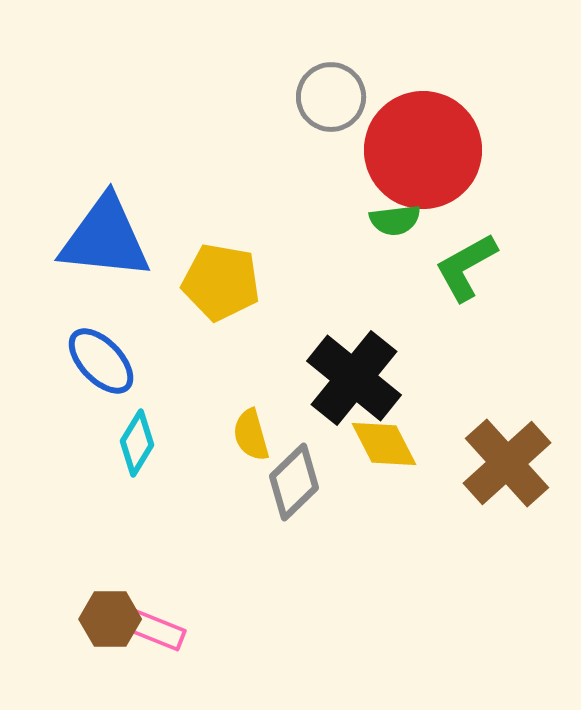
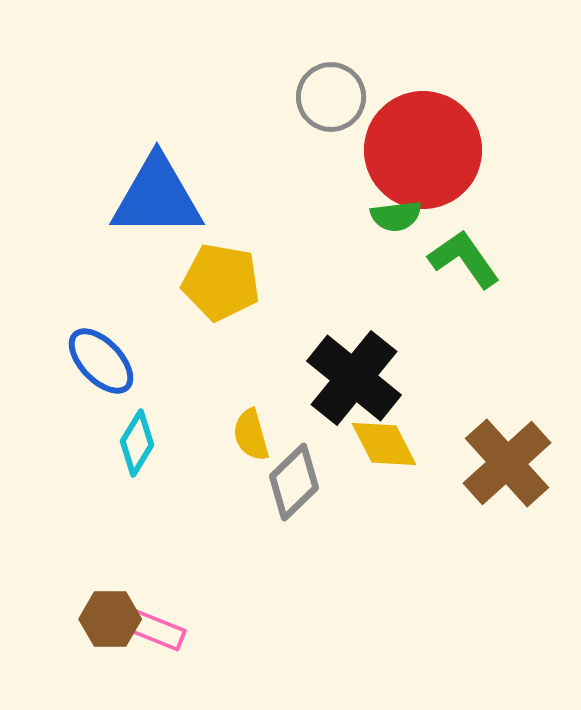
green semicircle: moved 1 px right, 4 px up
blue triangle: moved 52 px right, 41 px up; rotated 6 degrees counterclockwise
green L-shape: moved 2 px left, 8 px up; rotated 84 degrees clockwise
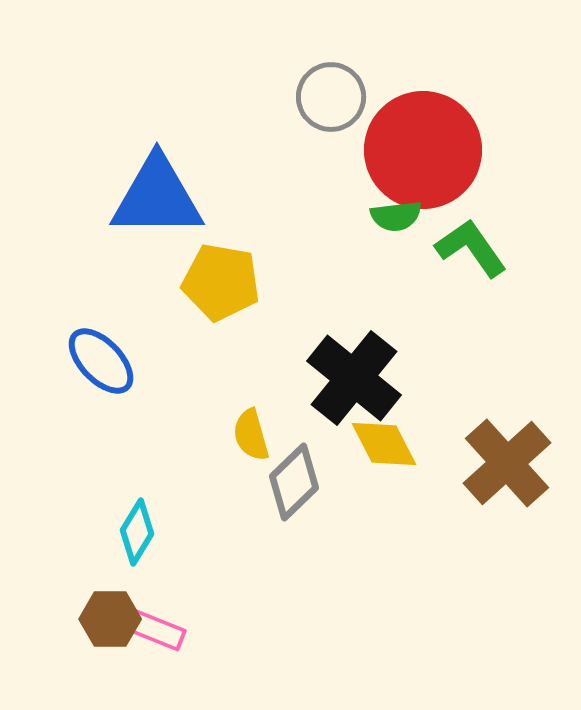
green L-shape: moved 7 px right, 11 px up
cyan diamond: moved 89 px down
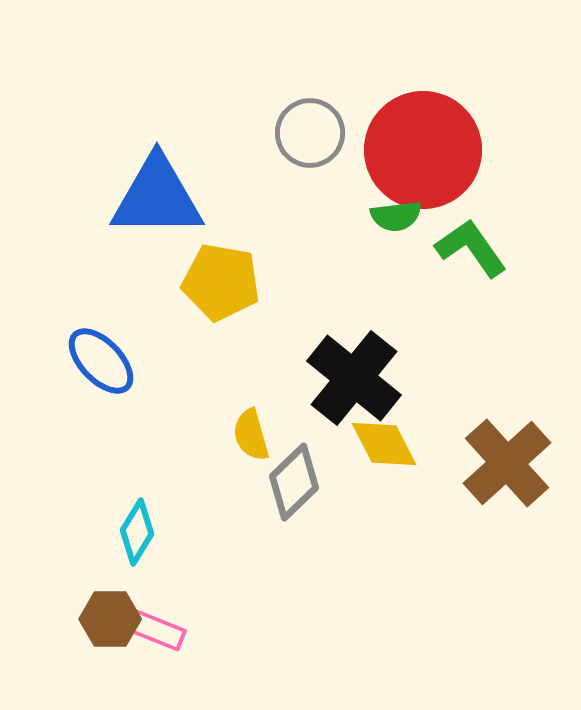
gray circle: moved 21 px left, 36 px down
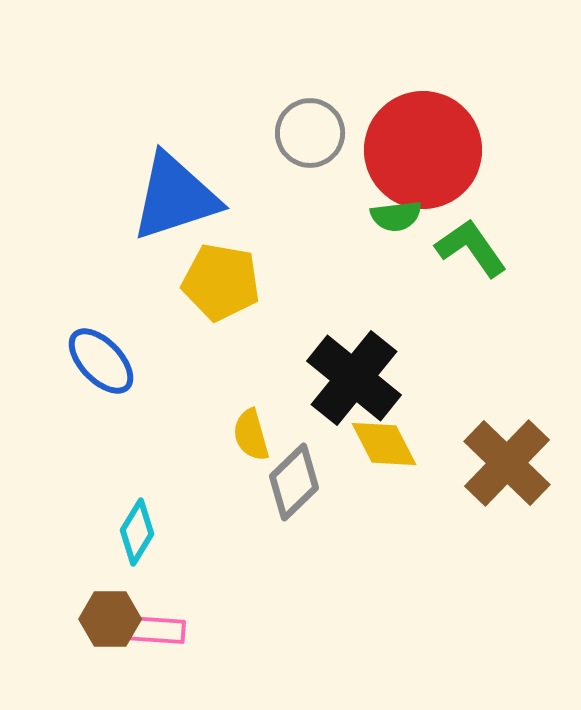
blue triangle: moved 18 px right; rotated 18 degrees counterclockwise
brown cross: rotated 4 degrees counterclockwise
pink rectangle: rotated 18 degrees counterclockwise
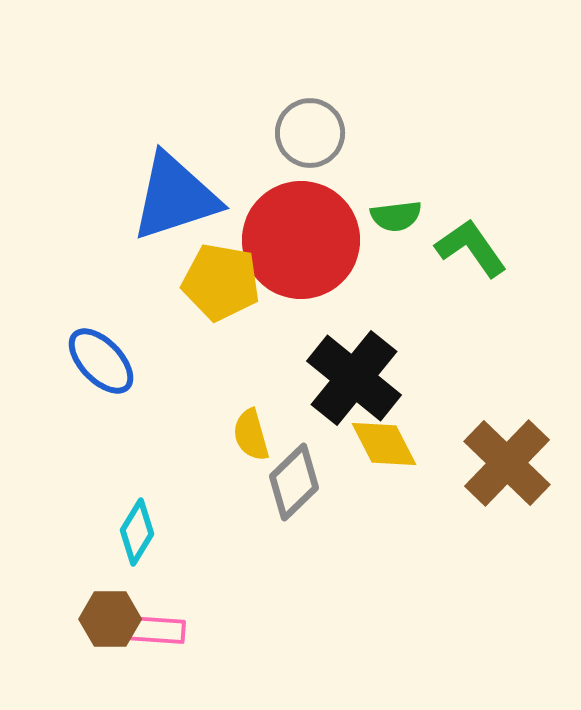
red circle: moved 122 px left, 90 px down
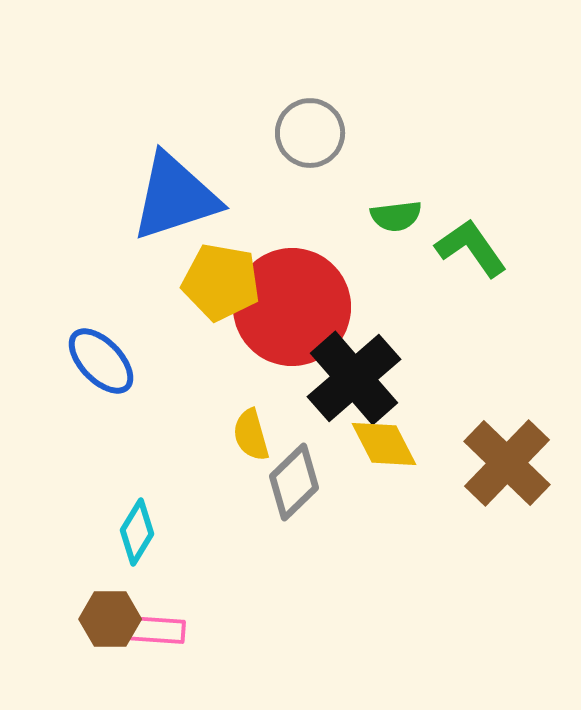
red circle: moved 9 px left, 67 px down
black cross: rotated 10 degrees clockwise
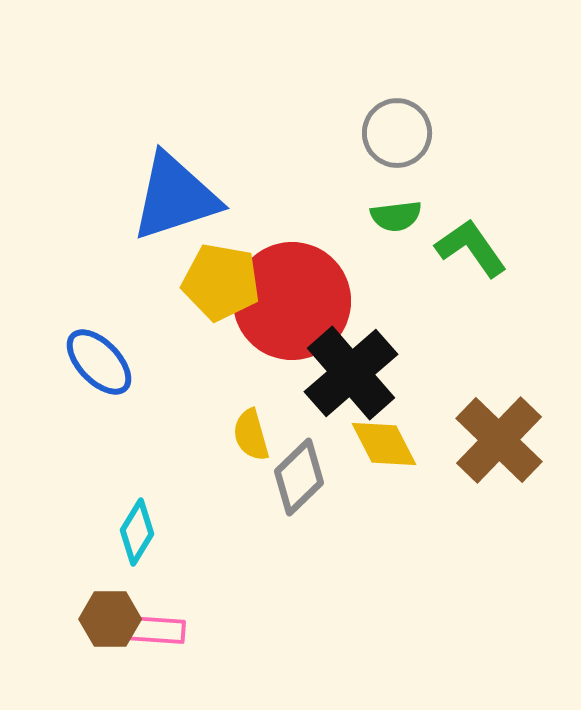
gray circle: moved 87 px right
red circle: moved 6 px up
blue ellipse: moved 2 px left, 1 px down
black cross: moved 3 px left, 5 px up
brown cross: moved 8 px left, 23 px up
gray diamond: moved 5 px right, 5 px up
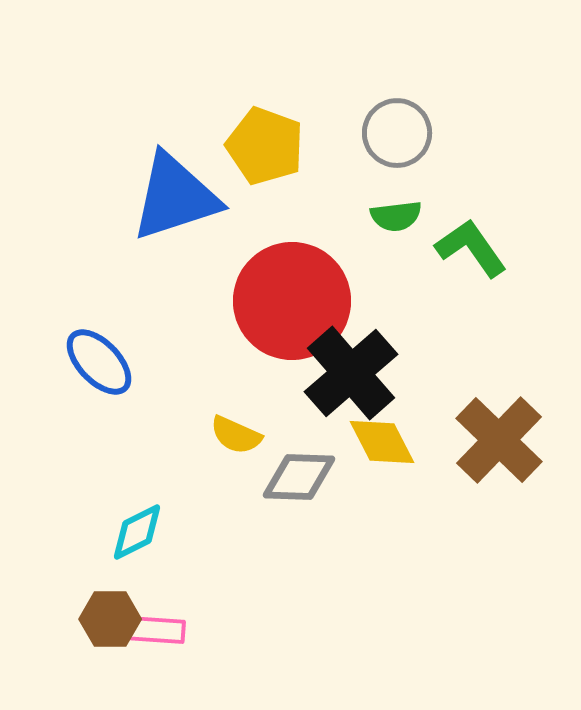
yellow pentagon: moved 44 px right, 136 px up; rotated 10 degrees clockwise
yellow semicircle: moved 15 px left; rotated 50 degrees counterclockwise
yellow diamond: moved 2 px left, 2 px up
gray diamond: rotated 46 degrees clockwise
cyan diamond: rotated 32 degrees clockwise
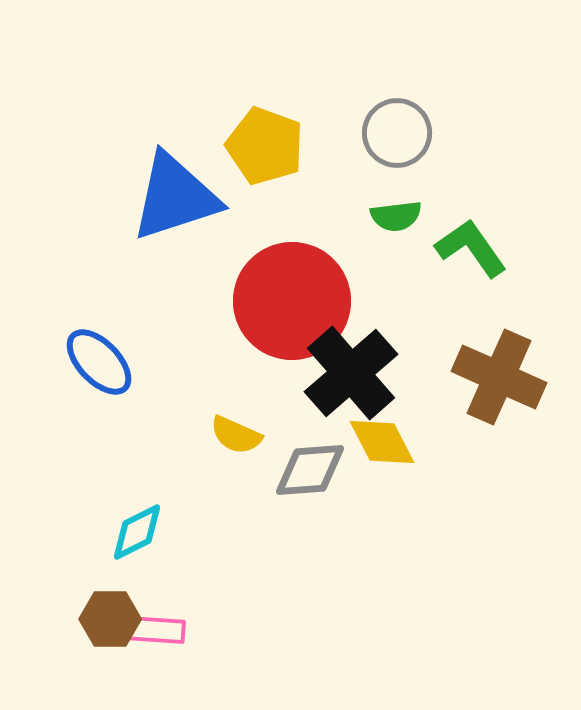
brown cross: moved 63 px up; rotated 20 degrees counterclockwise
gray diamond: moved 11 px right, 7 px up; rotated 6 degrees counterclockwise
